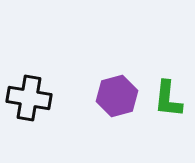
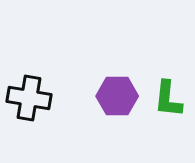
purple hexagon: rotated 15 degrees clockwise
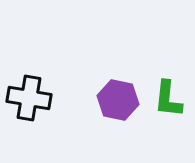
purple hexagon: moved 1 px right, 4 px down; rotated 12 degrees clockwise
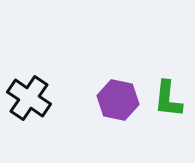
black cross: rotated 24 degrees clockwise
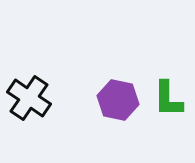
green L-shape: rotated 6 degrees counterclockwise
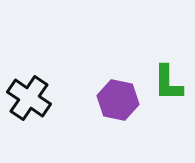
green L-shape: moved 16 px up
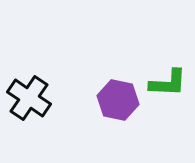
green L-shape: rotated 87 degrees counterclockwise
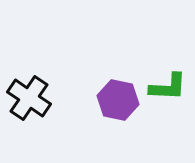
green L-shape: moved 4 px down
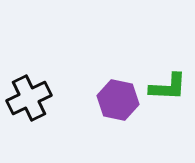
black cross: rotated 30 degrees clockwise
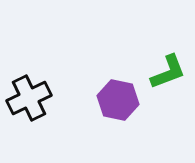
green L-shape: moved 15 px up; rotated 24 degrees counterclockwise
